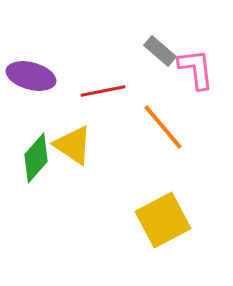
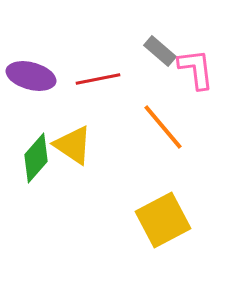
red line: moved 5 px left, 12 px up
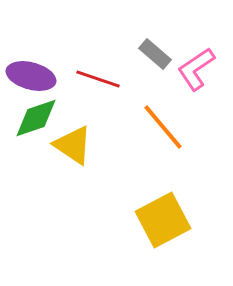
gray rectangle: moved 5 px left, 3 px down
pink L-shape: rotated 117 degrees counterclockwise
red line: rotated 30 degrees clockwise
green diamond: moved 40 px up; rotated 30 degrees clockwise
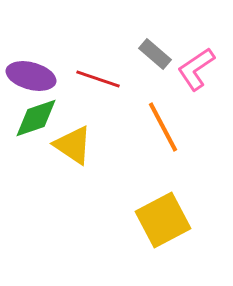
orange line: rotated 12 degrees clockwise
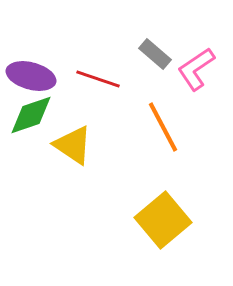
green diamond: moved 5 px left, 3 px up
yellow square: rotated 12 degrees counterclockwise
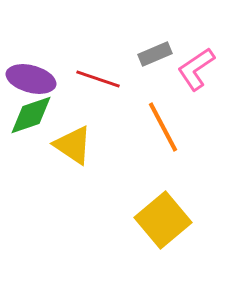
gray rectangle: rotated 64 degrees counterclockwise
purple ellipse: moved 3 px down
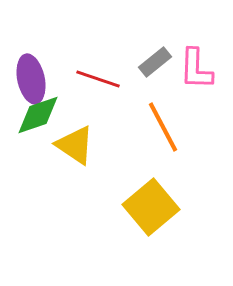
gray rectangle: moved 8 px down; rotated 16 degrees counterclockwise
pink L-shape: rotated 54 degrees counterclockwise
purple ellipse: rotated 63 degrees clockwise
green diamond: moved 7 px right
yellow triangle: moved 2 px right
yellow square: moved 12 px left, 13 px up
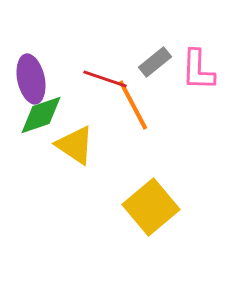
pink L-shape: moved 2 px right, 1 px down
red line: moved 7 px right
green diamond: moved 3 px right
orange line: moved 30 px left, 22 px up
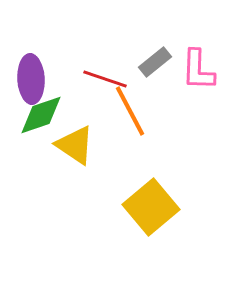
purple ellipse: rotated 9 degrees clockwise
orange line: moved 3 px left, 6 px down
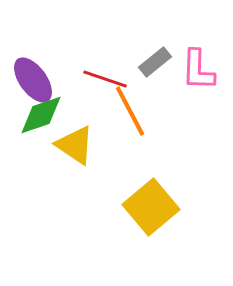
purple ellipse: moved 2 px right, 1 px down; rotated 33 degrees counterclockwise
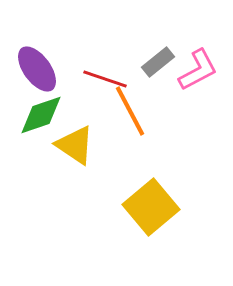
gray rectangle: moved 3 px right
pink L-shape: rotated 120 degrees counterclockwise
purple ellipse: moved 4 px right, 11 px up
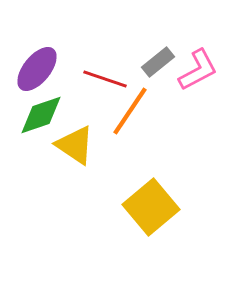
purple ellipse: rotated 75 degrees clockwise
orange line: rotated 62 degrees clockwise
